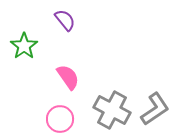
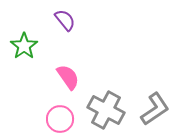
gray cross: moved 6 px left
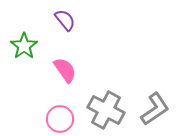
pink semicircle: moved 3 px left, 7 px up
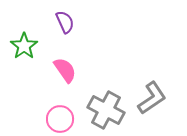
purple semicircle: moved 2 px down; rotated 15 degrees clockwise
gray L-shape: moved 3 px left, 11 px up
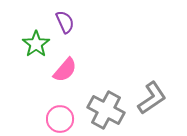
green star: moved 12 px right, 2 px up
pink semicircle: rotated 76 degrees clockwise
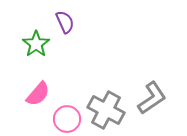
pink semicircle: moved 27 px left, 24 px down
pink circle: moved 7 px right
